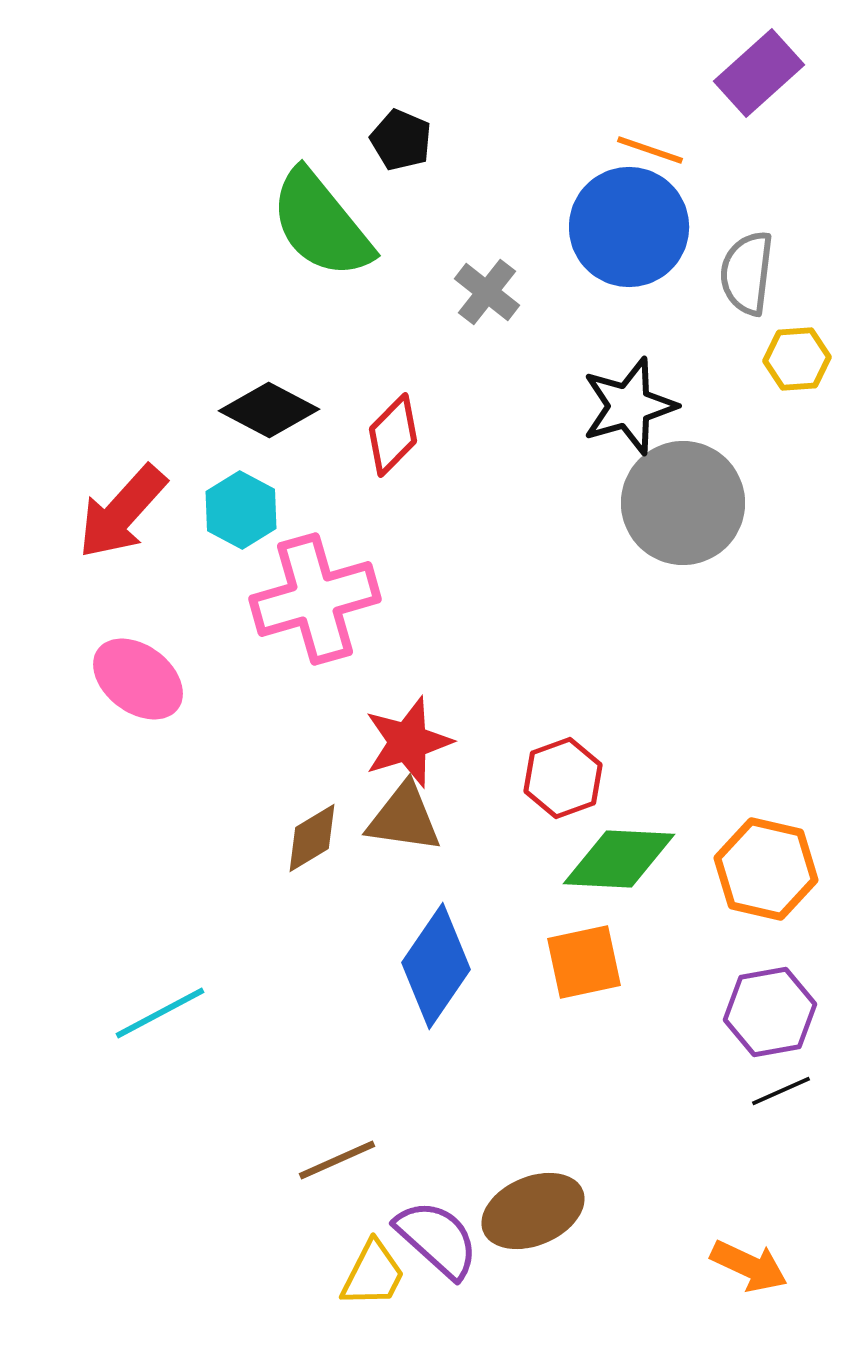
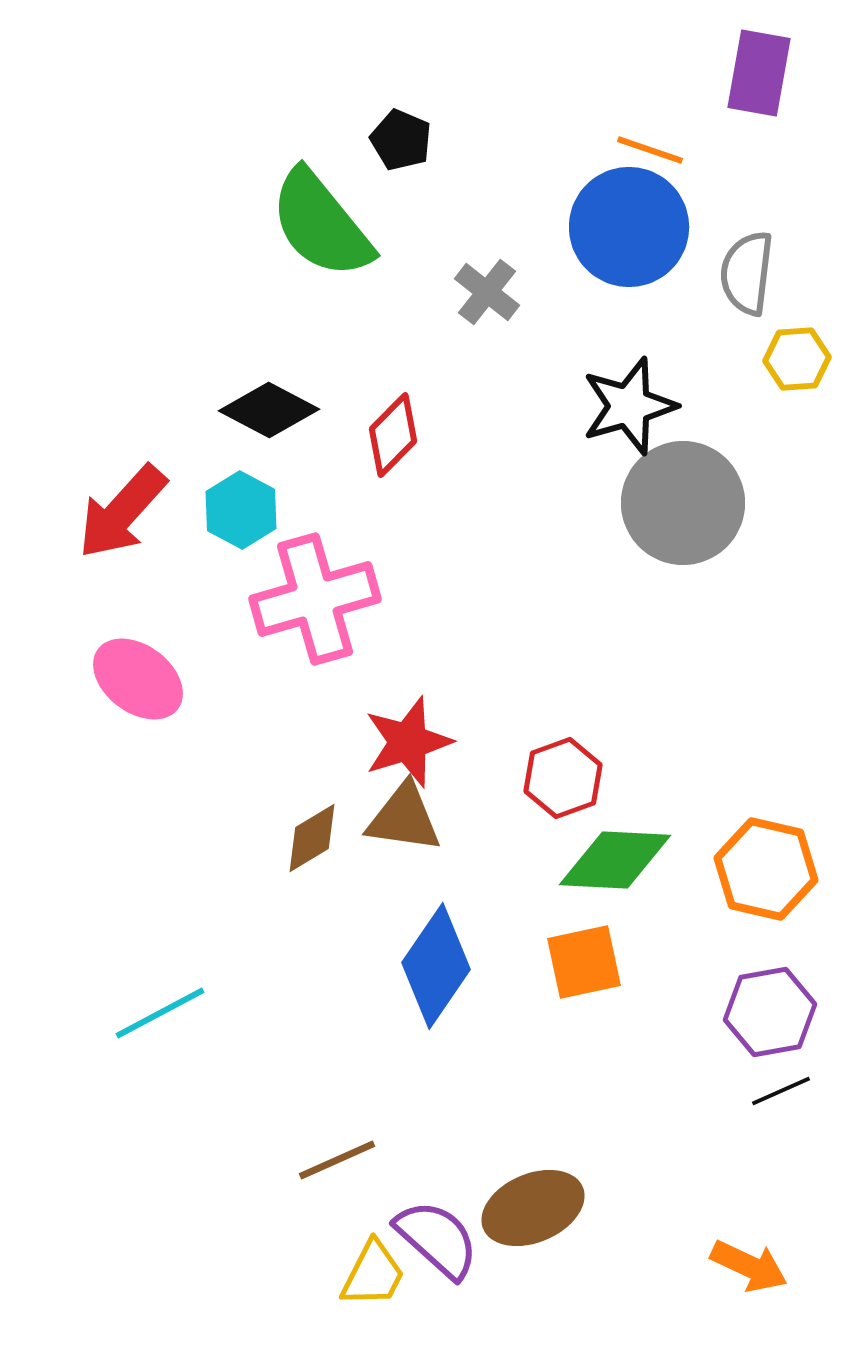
purple rectangle: rotated 38 degrees counterclockwise
green diamond: moved 4 px left, 1 px down
brown ellipse: moved 3 px up
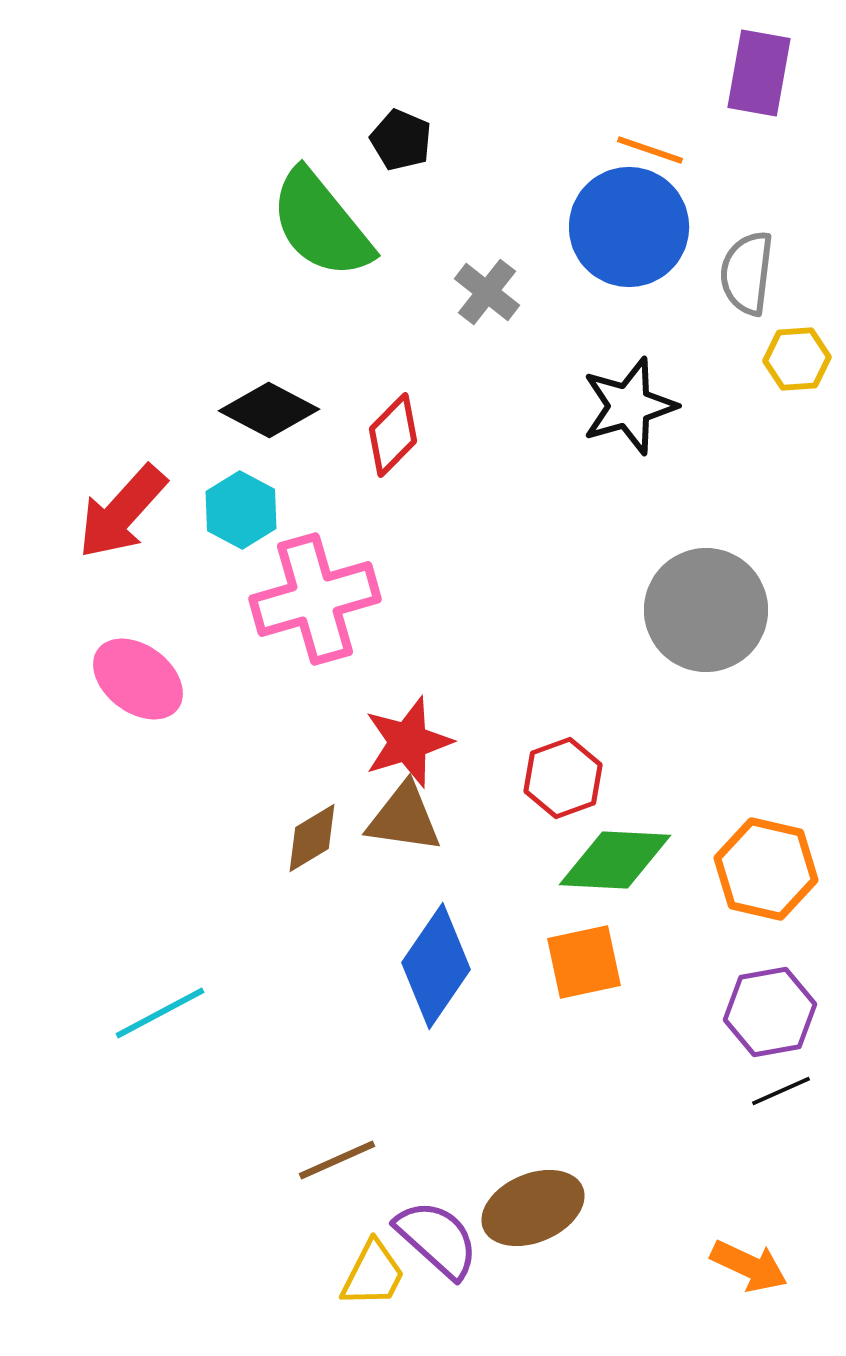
gray circle: moved 23 px right, 107 px down
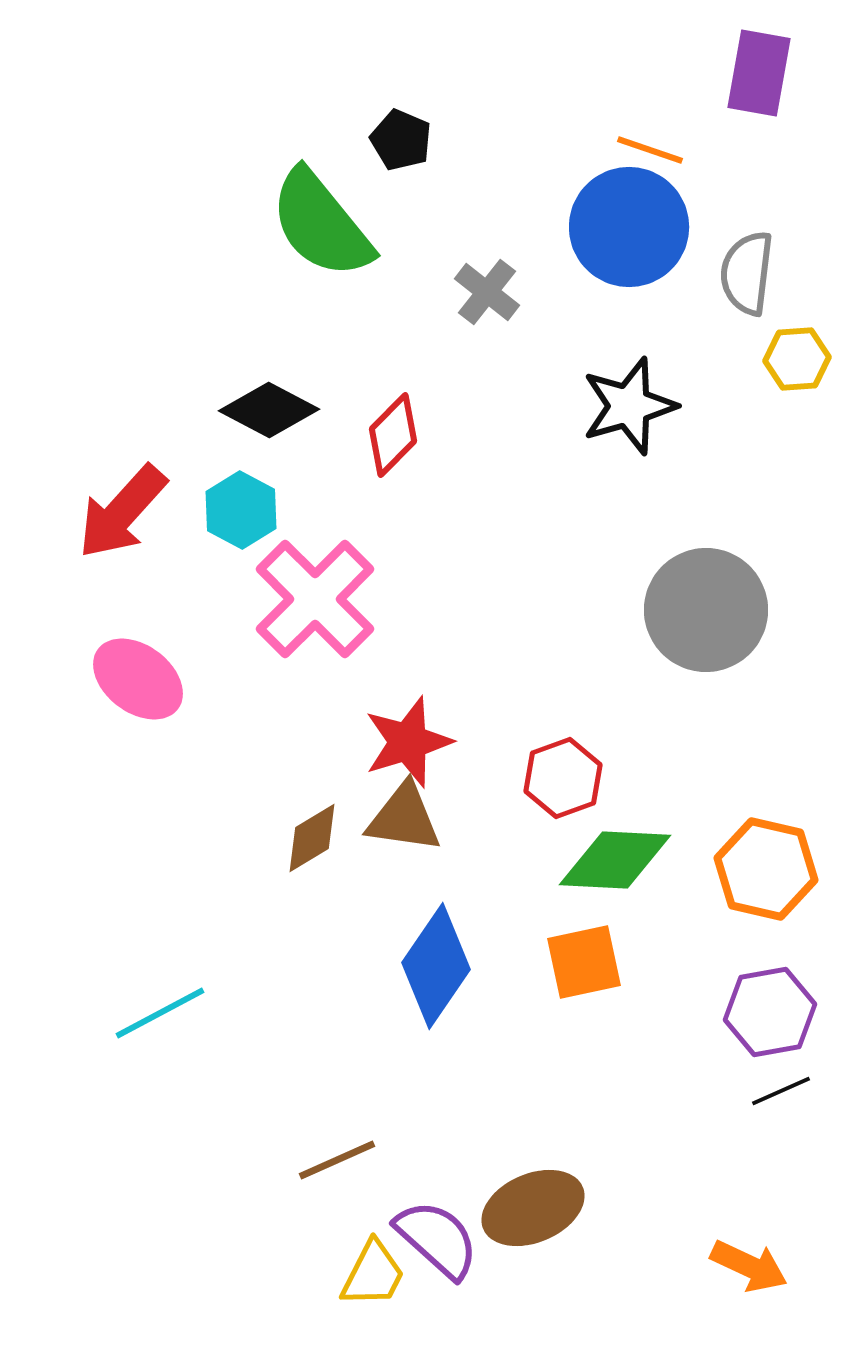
pink cross: rotated 29 degrees counterclockwise
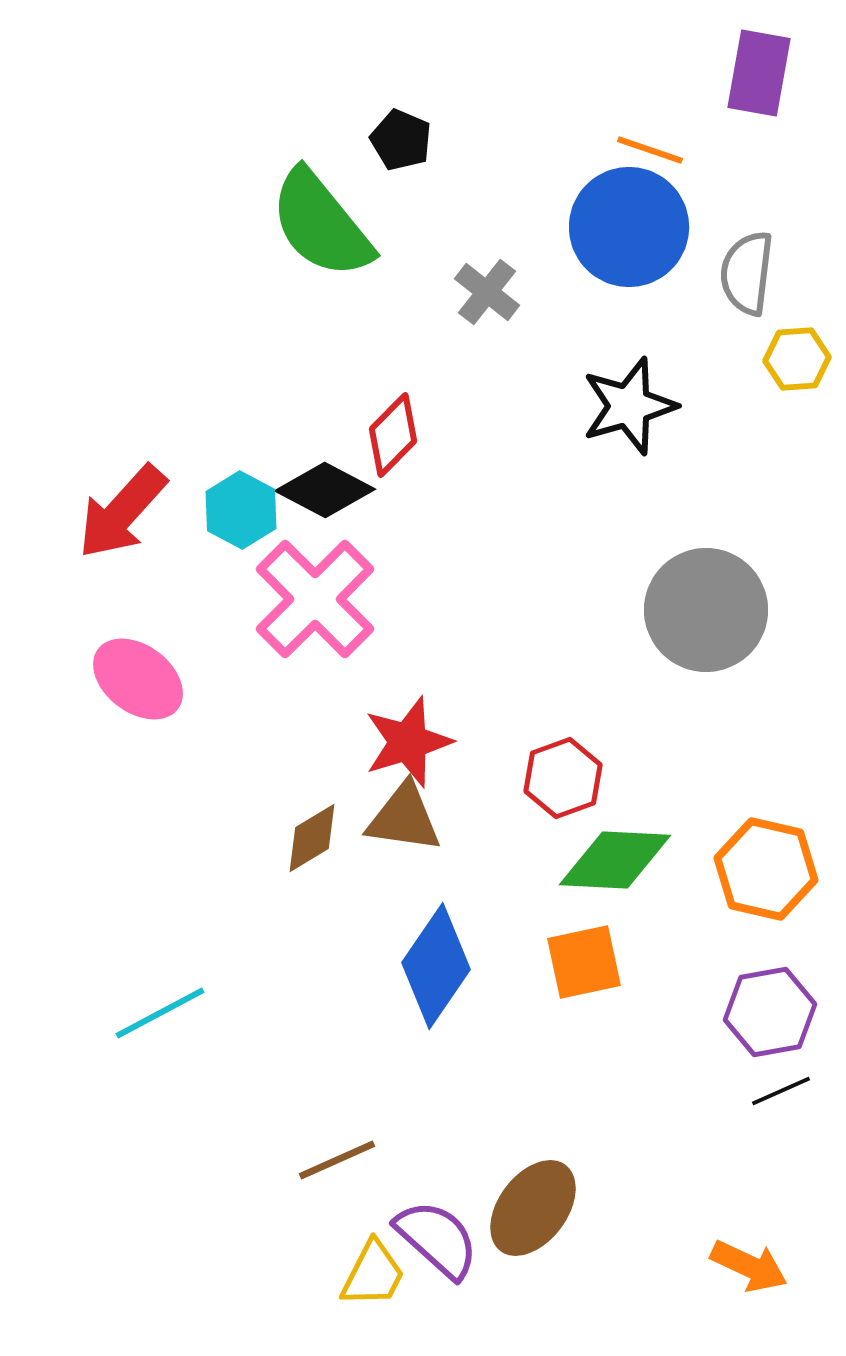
black diamond: moved 56 px right, 80 px down
brown ellipse: rotated 30 degrees counterclockwise
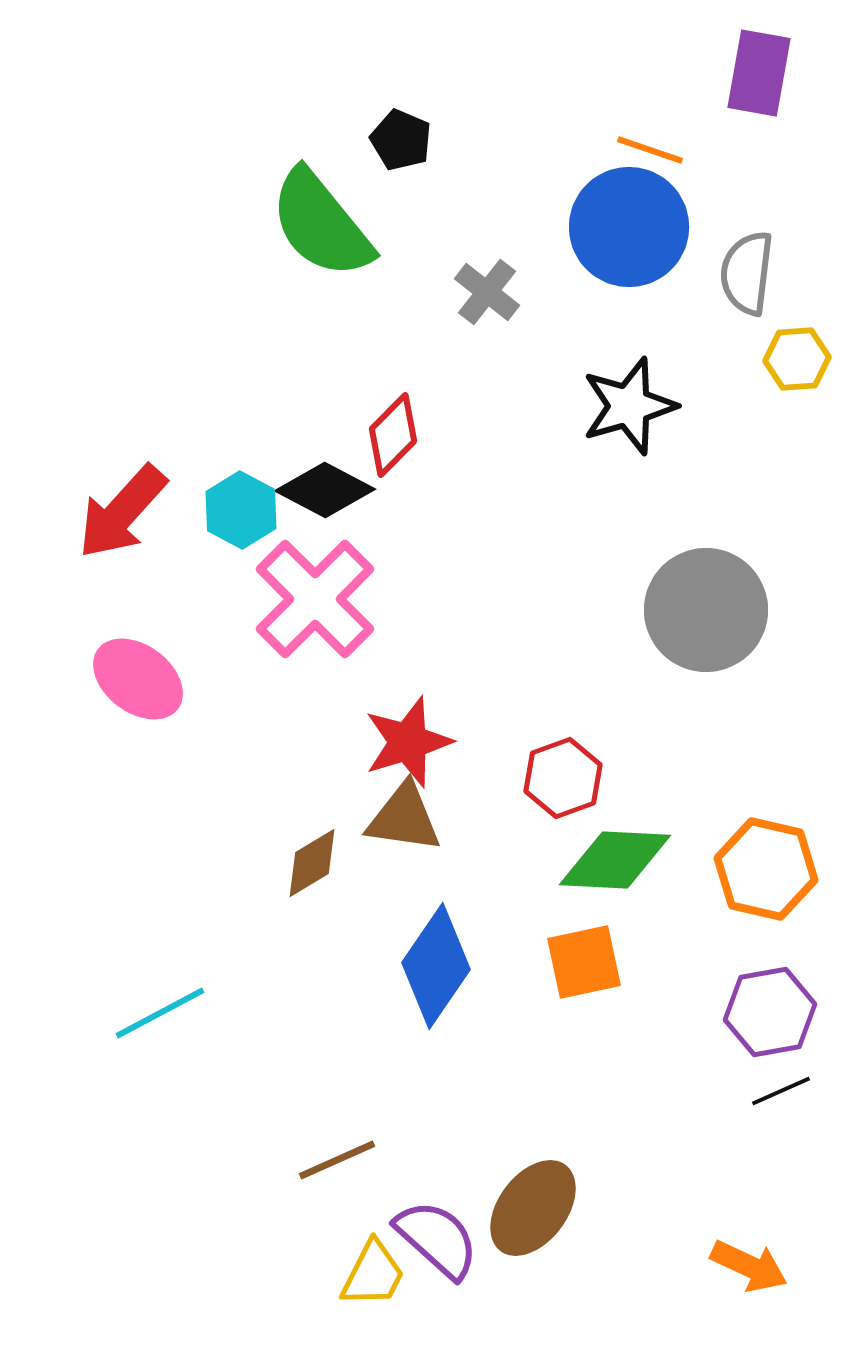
brown diamond: moved 25 px down
